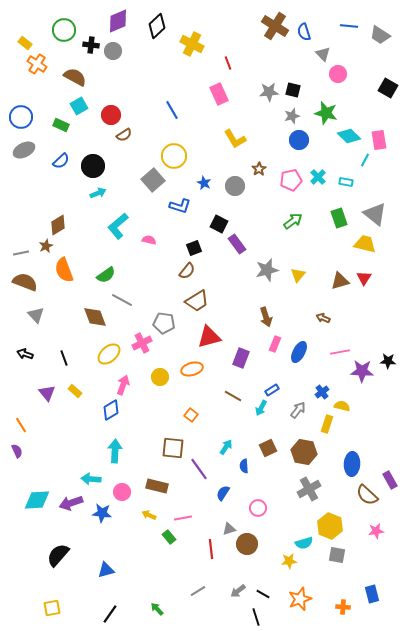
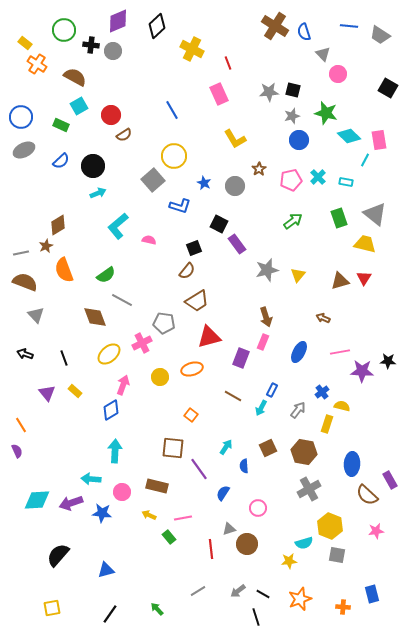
yellow cross at (192, 44): moved 5 px down
pink rectangle at (275, 344): moved 12 px left, 2 px up
blue rectangle at (272, 390): rotated 32 degrees counterclockwise
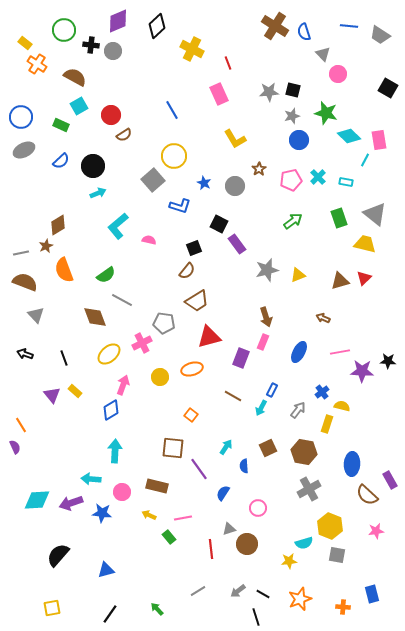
yellow triangle at (298, 275): rotated 28 degrees clockwise
red triangle at (364, 278): rotated 14 degrees clockwise
purple triangle at (47, 393): moved 5 px right, 2 px down
purple semicircle at (17, 451): moved 2 px left, 4 px up
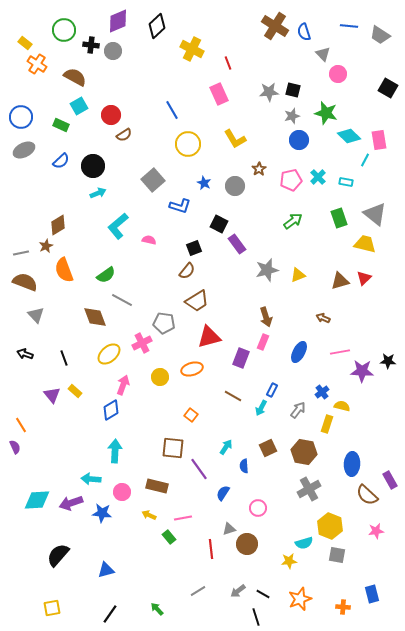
yellow circle at (174, 156): moved 14 px right, 12 px up
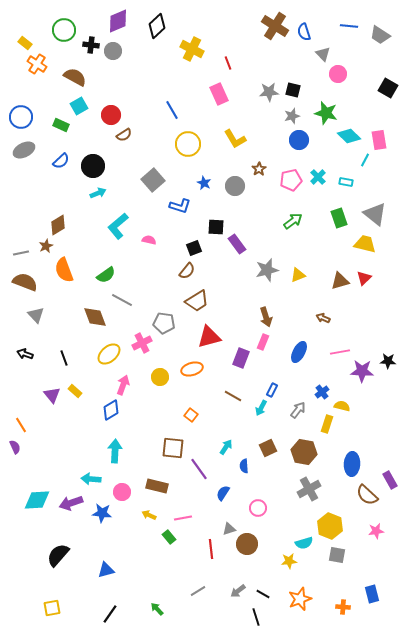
black square at (219, 224): moved 3 px left, 3 px down; rotated 24 degrees counterclockwise
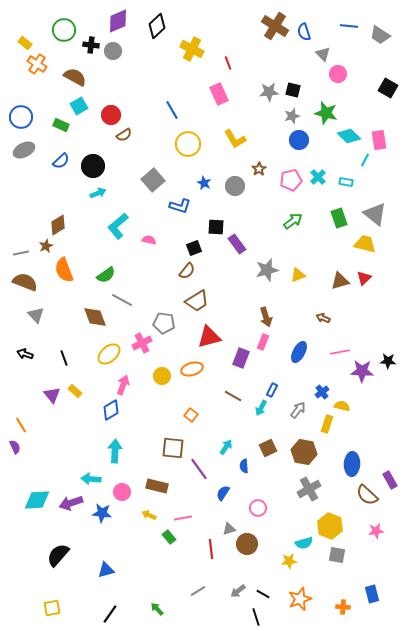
yellow circle at (160, 377): moved 2 px right, 1 px up
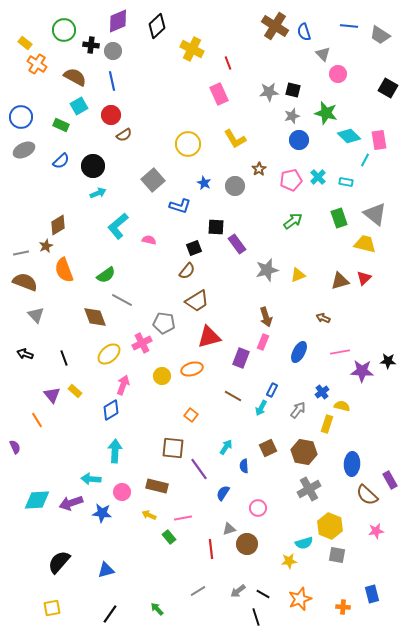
blue line at (172, 110): moved 60 px left, 29 px up; rotated 18 degrees clockwise
orange line at (21, 425): moved 16 px right, 5 px up
black semicircle at (58, 555): moved 1 px right, 7 px down
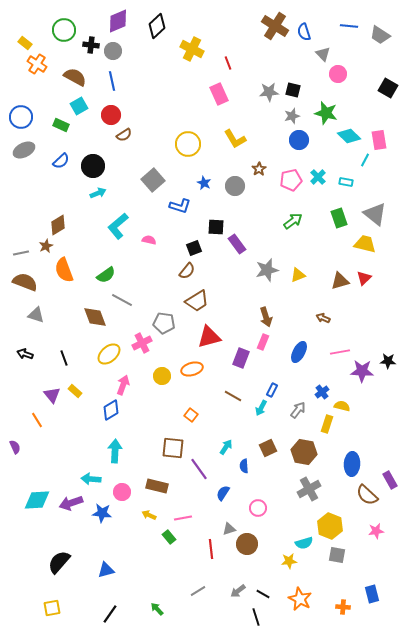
gray triangle at (36, 315): rotated 30 degrees counterclockwise
orange star at (300, 599): rotated 25 degrees counterclockwise
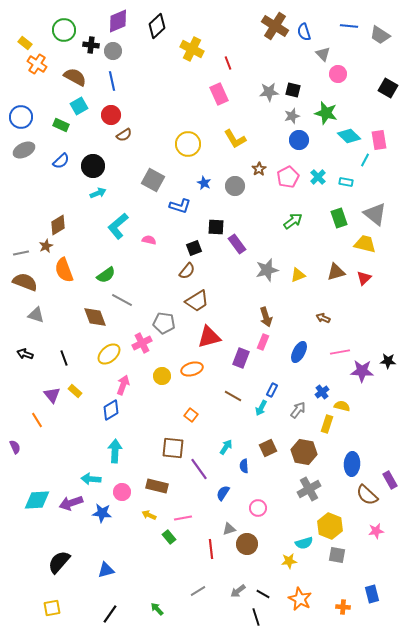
gray square at (153, 180): rotated 20 degrees counterclockwise
pink pentagon at (291, 180): moved 3 px left, 3 px up; rotated 15 degrees counterclockwise
brown triangle at (340, 281): moved 4 px left, 9 px up
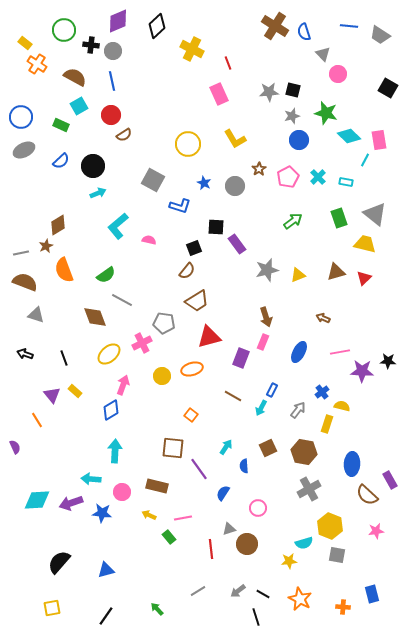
black line at (110, 614): moved 4 px left, 2 px down
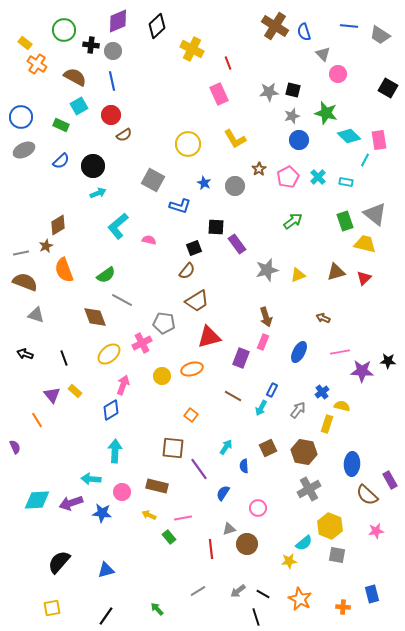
green rectangle at (339, 218): moved 6 px right, 3 px down
cyan semicircle at (304, 543): rotated 24 degrees counterclockwise
